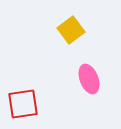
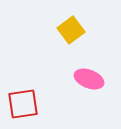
pink ellipse: rotated 48 degrees counterclockwise
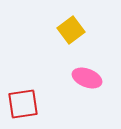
pink ellipse: moved 2 px left, 1 px up
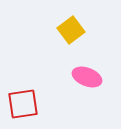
pink ellipse: moved 1 px up
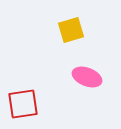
yellow square: rotated 20 degrees clockwise
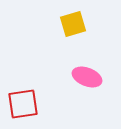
yellow square: moved 2 px right, 6 px up
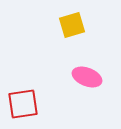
yellow square: moved 1 px left, 1 px down
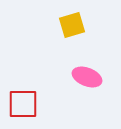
red square: rotated 8 degrees clockwise
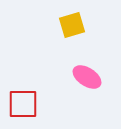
pink ellipse: rotated 12 degrees clockwise
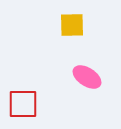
yellow square: rotated 16 degrees clockwise
